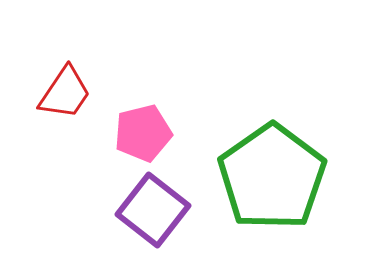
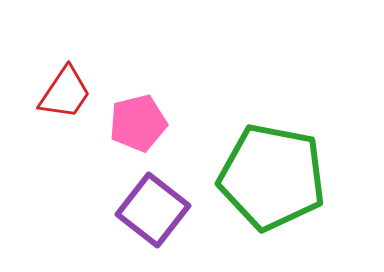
pink pentagon: moved 5 px left, 10 px up
green pentagon: rotated 26 degrees counterclockwise
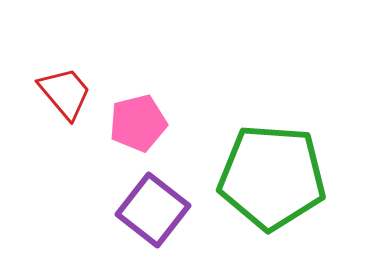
red trapezoid: rotated 74 degrees counterclockwise
green pentagon: rotated 7 degrees counterclockwise
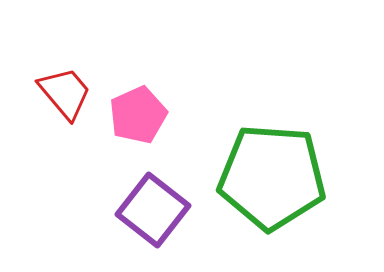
pink pentagon: moved 8 px up; rotated 10 degrees counterclockwise
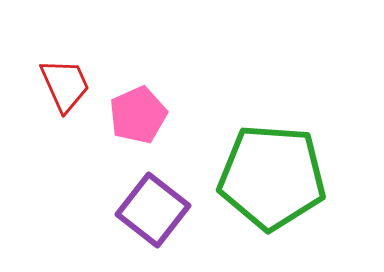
red trapezoid: moved 8 px up; rotated 16 degrees clockwise
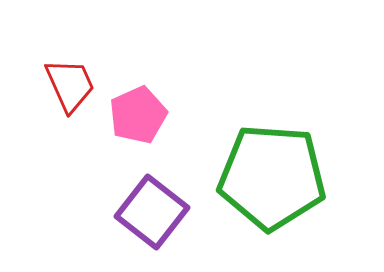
red trapezoid: moved 5 px right
purple square: moved 1 px left, 2 px down
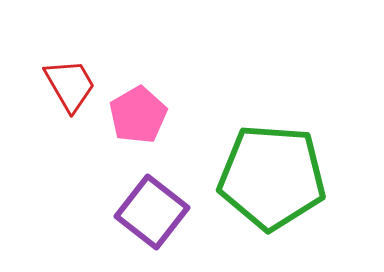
red trapezoid: rotated 6 degrees counterclockwise
pink pentagon: rotated 6 degrees counterclockwise
